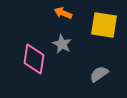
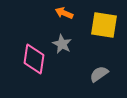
orange arrow: moved 1 px right
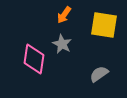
orange arrow: moved 2 px down; rotated 78 degrees counterclockwise
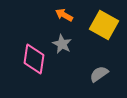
orange arrow: rotated 84 degrees clockwise
yellow square: rotated 20 degrees clockwise
